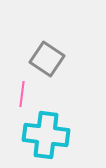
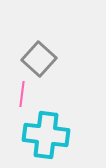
gray square: moved 8 px left; rotated 8 degrees clockwise
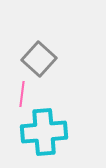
cyan cross: moved 2 px left, 3 px up; rotated 12 degrees counterclockwise
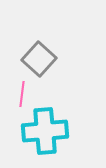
cyan cross: moved 1 px right, 1 px up
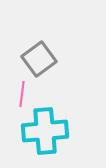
gray square: rotated 12 degrees clockwise
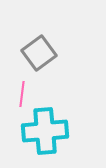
gray square: moved 6 px up
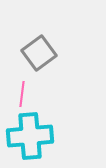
cyan cross: moved 15 px left, 5 px down
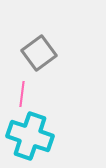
cyan cross: rotated 24 degrees clockwise
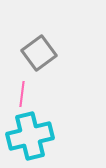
cyan cross: rotated 33 degrees counterclockwise
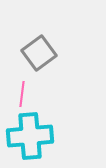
cyan cross: rotated 9 degrees clockwise
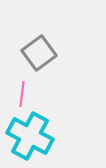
cyan cross: rotated 33 degrees clockwise
